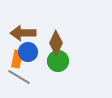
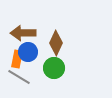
green circle: moved 4 px left, 7 px down
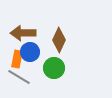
brown diamond: moved 3 px right, 3 px up
blue circle: moved 2 px right
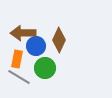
blue circle: moved 6 px right, 6 px up
green circle: moved 9 px left
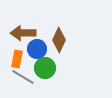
blue circle: moved 1 px right, 3 px down
gray line: moved 4 px right
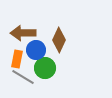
blue circle: moved 1 px left, 1 px down
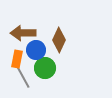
gray line: rotated 30 degrees clockwise
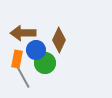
green circle: moved 5 px up
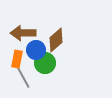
brown diamond: moved 3 px left; rotated 25 degrees clockwise
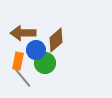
orange rectangle: moved 1 px right, 2 px down
gray line: moved 1 px left; rotated 10 degrees counterclockwise
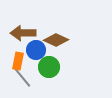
brown diamond: rotated 65 degrees clockwise
green circle: moved 4 px right, 4 px down
